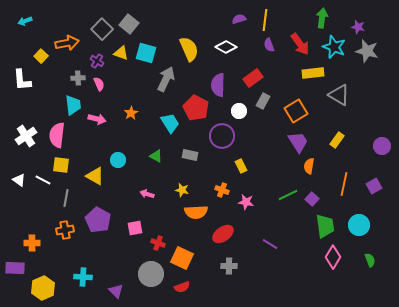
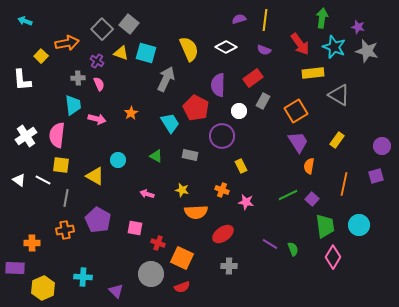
cyan arrow at (25, 21): rotated 40 degrees clockwise
purple semicircle at (269, 45): moved 5 px left, 5 px down; rotated 48 degrees counterclockwise
purple square at (374, 186): moved 2 px right, 10 px up; rotated 14 degrees clockwise
pink square at (135, 228): rotated 21 degrees clockwise
green semicircle at (370, 260): moved 77 px left, 11 px up
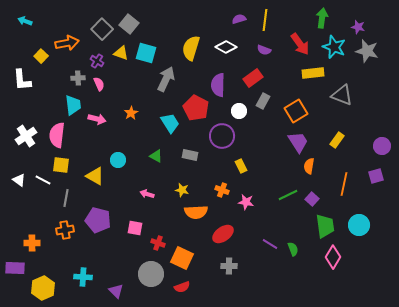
yellow semicircle at (189, 49): moved 2 px right, 1 px up; rotated 140 degrees counterclockwise
gray triangle at (339, 95): moved 3 px right; rotated 10 degrees counterclockwise
purple pentagon at (98, 220): rotated 15 degrees counterclockwise
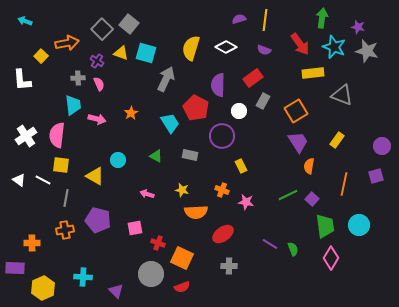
pink square at (135, 228): rotated 21 degrees counterclockwise
pink diamond at (333, 257): moved 2 px left, 1 px down
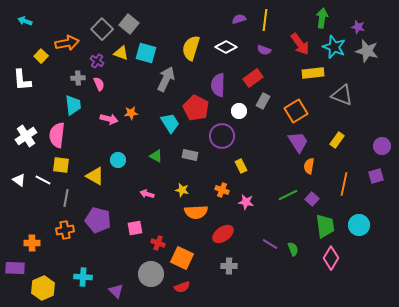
orange star at (131, 113): rotated 24 degrees clockwise
pink arrow at (97, 119): moved 12 px right
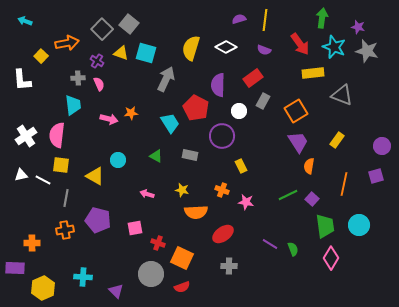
white triangle at (19, 180): moved 2 px right, 5 px up; rotated 48 degrees counterclockwise
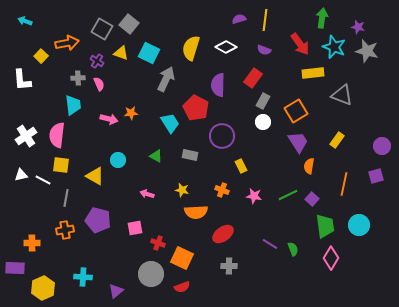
gray square at (102, 29): rotated 15 degrees counterclockwise
cyan square at (146, 53): moved 3 px right; rotated 10 degrees clockwise
red rectangle at (253, 78): rotated 18 degrees counterclockwise
white circle at (239, 111): moved 24 px right, 11 px down
pink star at (246, 202): moved 8 px right, 6 px up
purple triangle at (116, 291): rotated 35 degrees clockwise
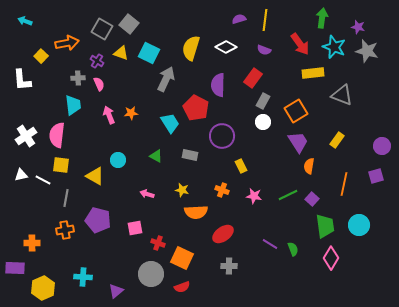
pink arrow at (109, 119): moved 4 px up; rotated 126 degrees counterclockwise
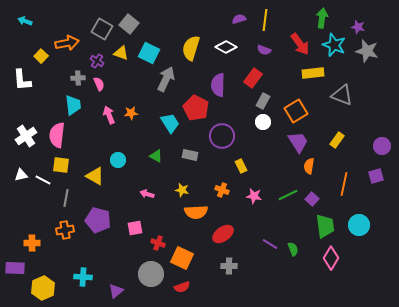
cyan star at (334, 47): moved 2 px up
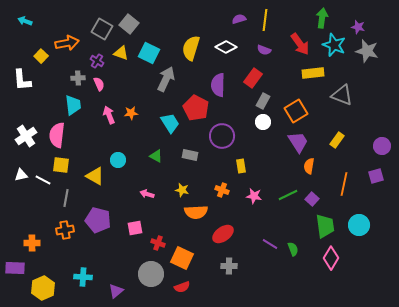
yellow rectangle at (241, 166): rotated 16 degrees clockwise
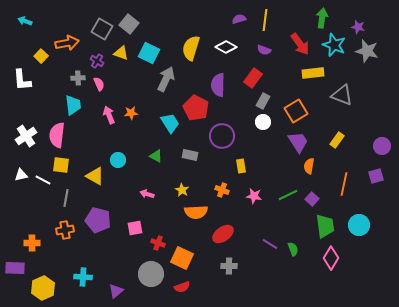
yellow star at (182, 190): rotated 16 degrees clockwise
